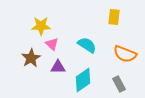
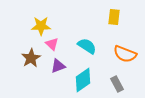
cyan semicircle: moved 1 px down
purple triangle: moved 1 px up; rotated 21 degrees counterclockwise
gray rectangle: moved 2 px left
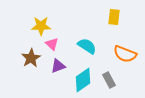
gray rectangle: moved 8 px left, 4 px up
